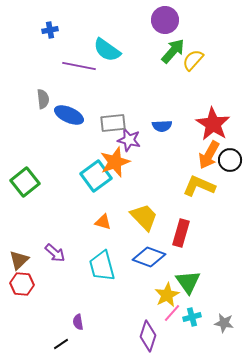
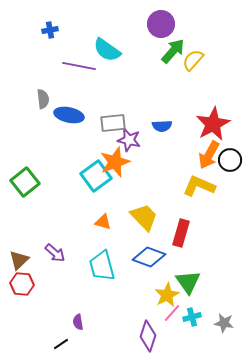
purple circle: moved 4 px left, 4 px down
blue ellipse: rotated 12 degrees counterclockwise
red star: rotated 12 degrees clockwise
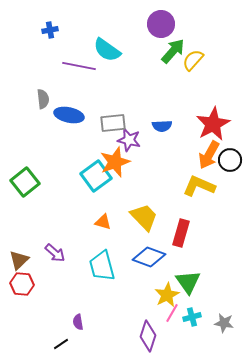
pink line: rotated 12 degrees counterclockwise
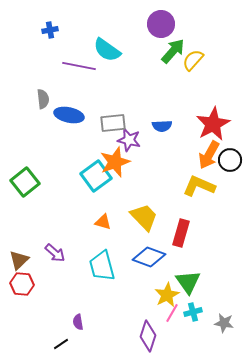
cyan cross: moved 1 px right, 5 px up
